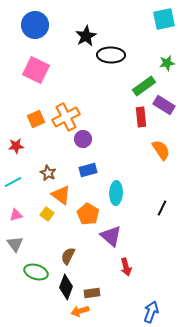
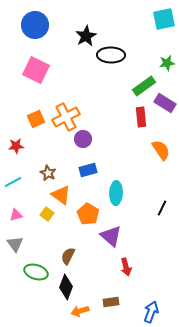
purple rectangle: moved 1 px right, 2 px up
brown rectangle: moved 19 px right, 9 px down
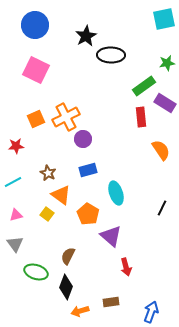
cyan ellipse: rotated 20 degrees counterclockwise
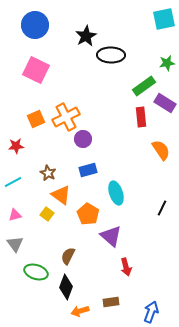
pink triangle: moved 1 px left
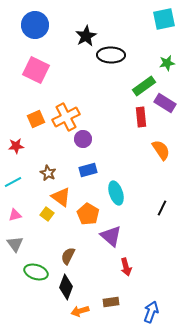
orange triangle: moved 2 px down
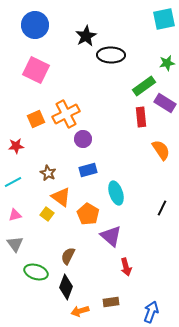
orange cross: moved 3 px up
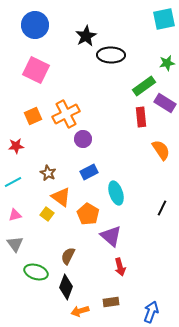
orange square: moved 3 px left, 3 px up
blue rectangle: moved 1 px right, 2 px down; rotated 12 degrees counterclockwise
red arrow: moved 6 px left
